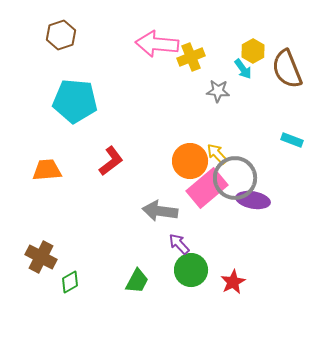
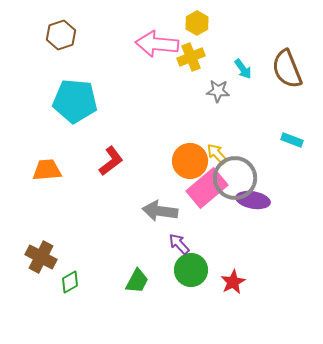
yellow hexagon: moved 56 px left, 28 px up
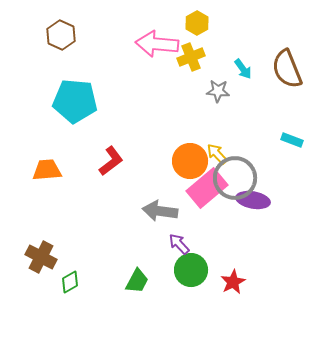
brown hexagon: rotated 16 degrees counterclockwise
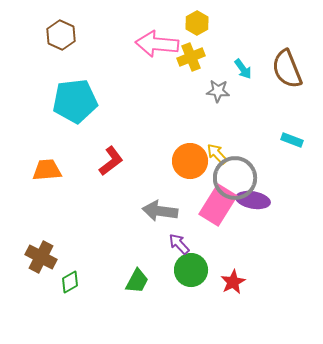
cyan pentagon: rotated 12 degrees counterclockwise
pink rectangle: moved 11 px right, 17 px down; rotated 18 degrees counterclockwise
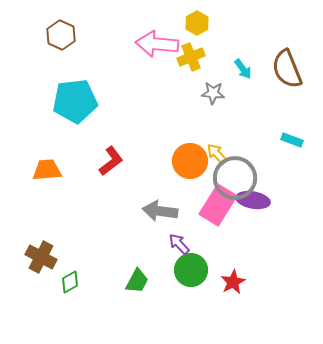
gray star: moved 5 px left, 2 px down
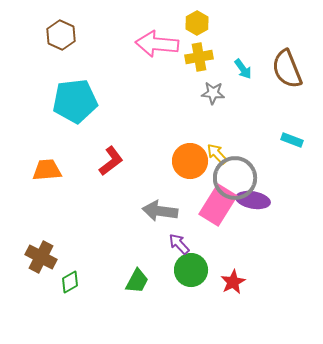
yellow cross: moved 8 px right; rotated 12 degrees clockwise
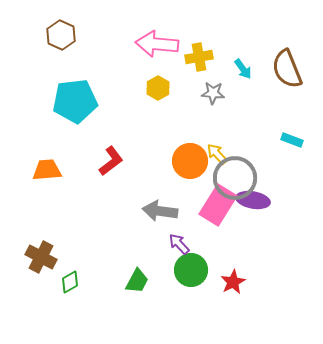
yellow hexagon: moved 39 px left, 65 px down
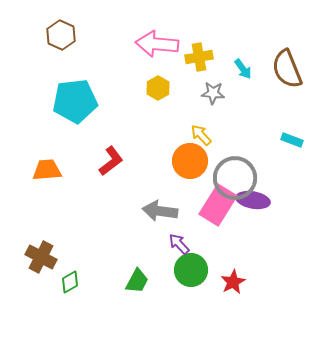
yellow arrow: moved 16 px left, 19 px up
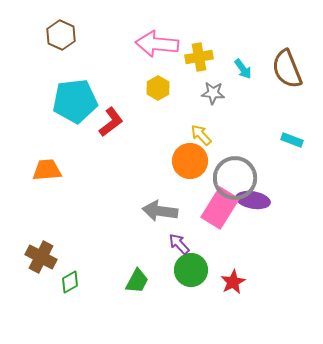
red L-shape: moved 39 px up
pink rectangle: moved 2 px right, 3 px down
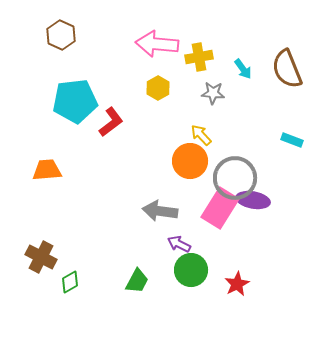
purple arrow: rotated 20 degrees counterclockwise
red star: moved 4 px right, 2 px down
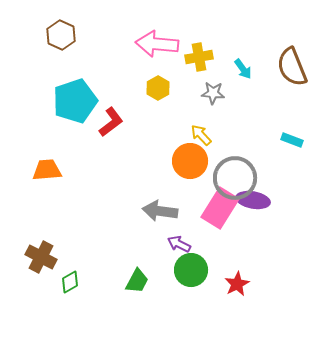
brown semicircle: moved 5 px right, 2 px up
cyan pentagon: rotated 12 degrees counterclockwise
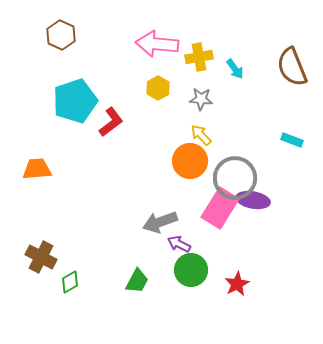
cyan arrow: moved 8 px left
gray star: moved 12 px left, 6 px down
orange trapezoid: moved 10 px left, 1 px up
gray arrow: moved 11 px down; rotated 28 degrees counterclockwise
